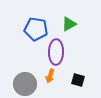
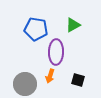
green triangle: moved 4 px right, 1 px down
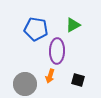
purple ellipse: moved 1 px right, 1 px up
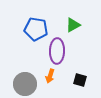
black square: moved 2 px right
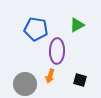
green triangle: moved 4 px right
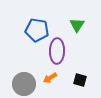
green triangle: rotated 28 degrees counterclockwise
blue pentagon: moved 1 px right, 1 px down
orange arrow: moved 2 px down; rotated 40 degrees clockwise
gray circle: moved 1 px left
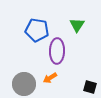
black square: moved 10 px right, 7 px down
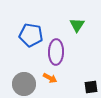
blue pentagon: moved 6 px left, 5 px down
purple ellipse: moved 1 px left, 1 px down
orange arrow: rotated 120 degrees counterclockwise
black square: moved 1 px right; rotated 24 degrees counterclockwise
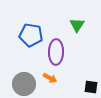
black square: rotated 16 degrees clockwise
